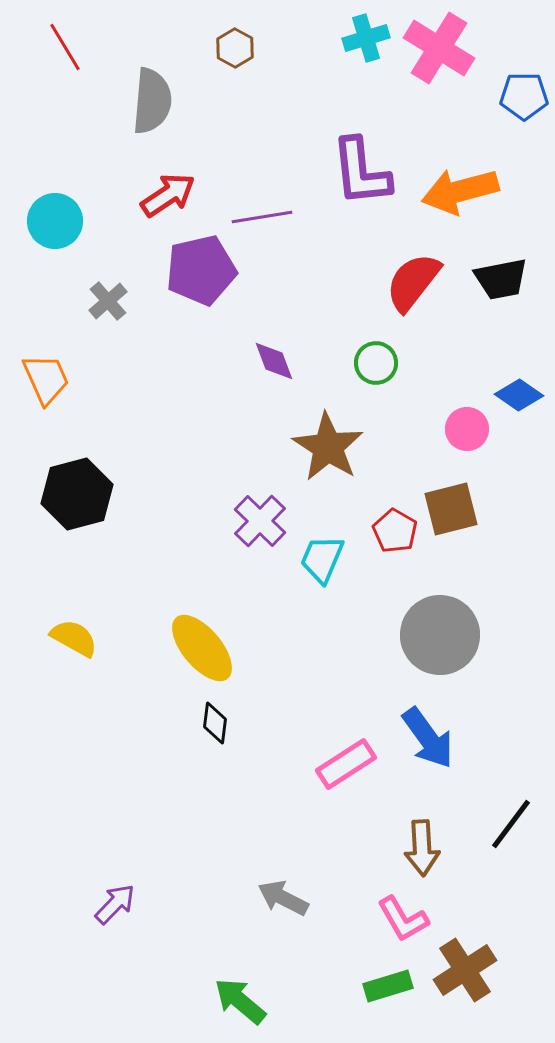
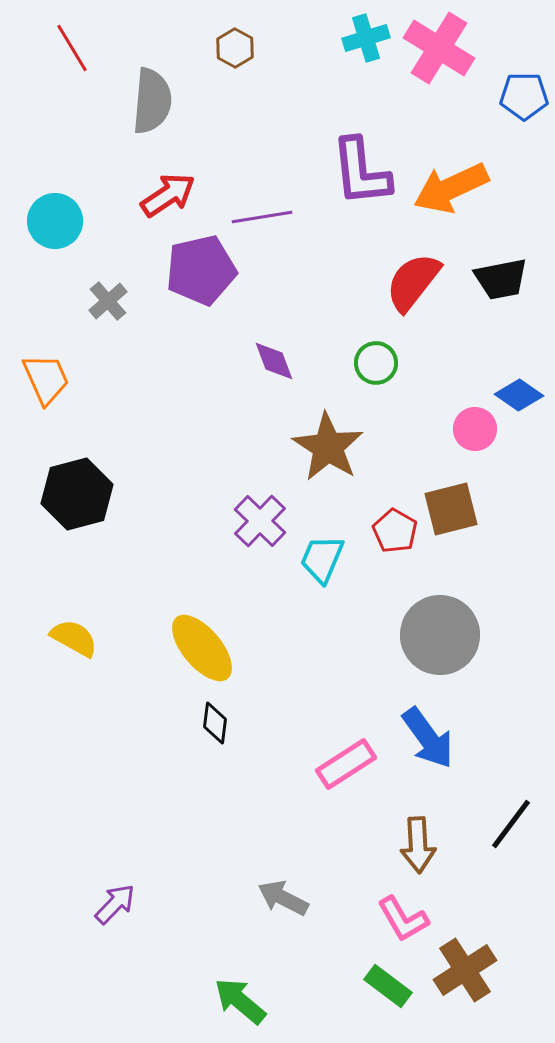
red line: moved 7 px right, 1 px down
orange arrow: moved 9 px left, 3 px up; rotated 10 degrees counterclockwise
pink circle: moved 8 px right
brown arrow: moved 4 px left, 3 px up
green rectangle: rotated 54 degrees clockwise
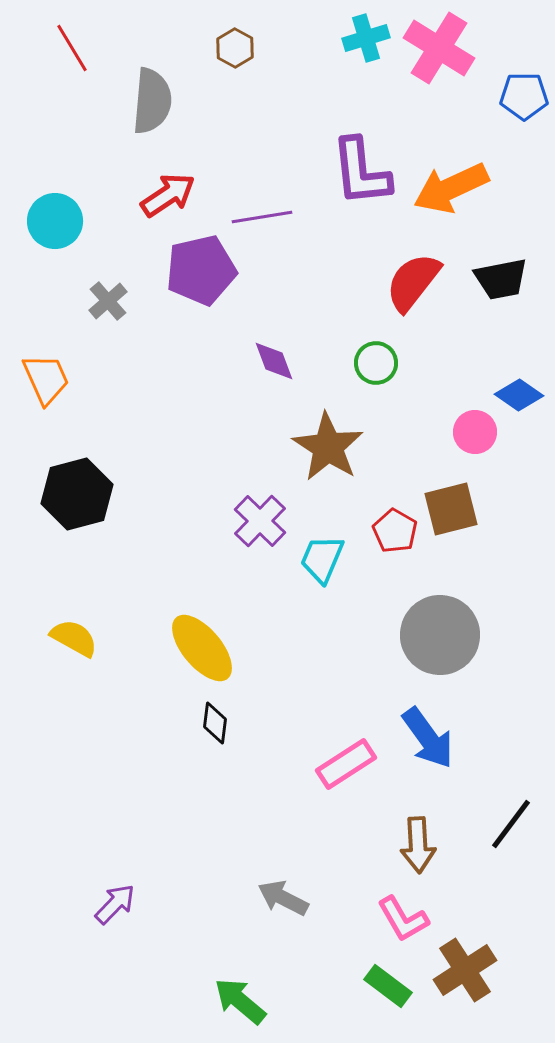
pink circle: moved 3 px down
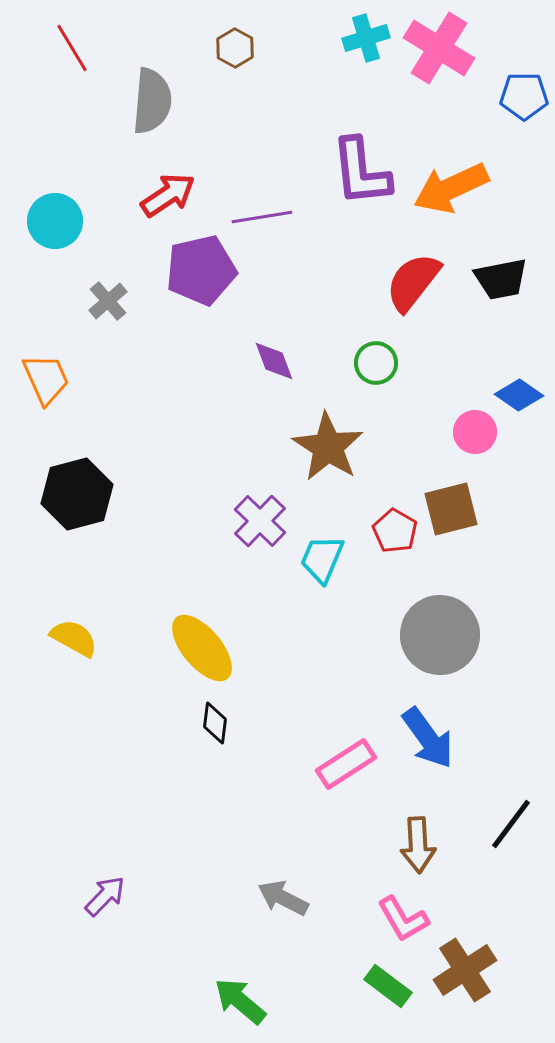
purple arrow: moved 10 px left, 8 px up
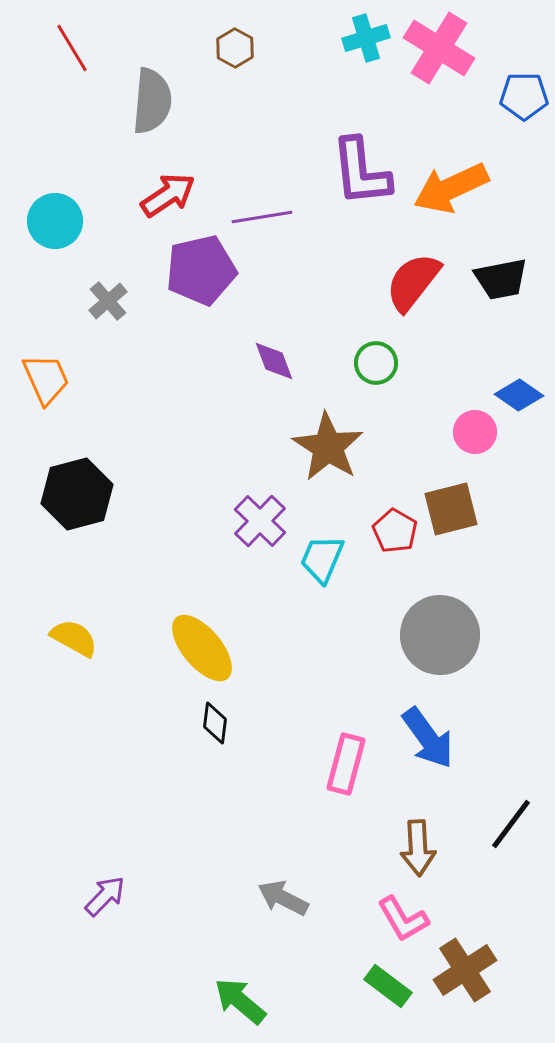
pink rectangle: rotated 42 degrees counterclockwise
brown arrow: moved 3 px down
